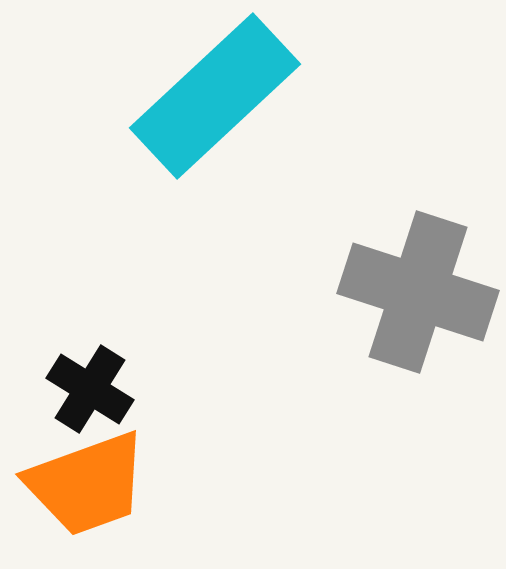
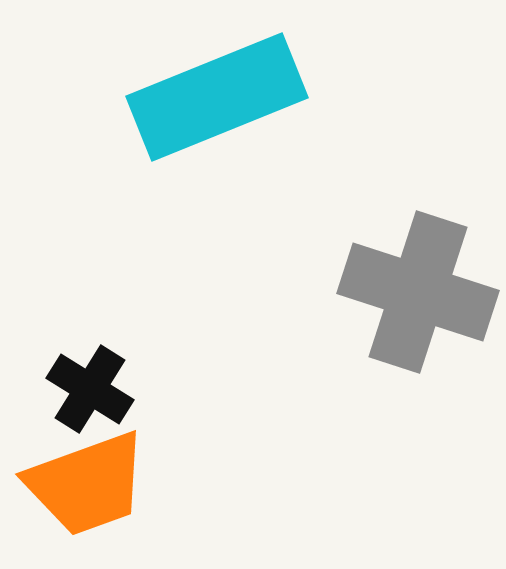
cyan rectangle: moved 2 px right, 1 px down; rotated 21 degrees clockwise
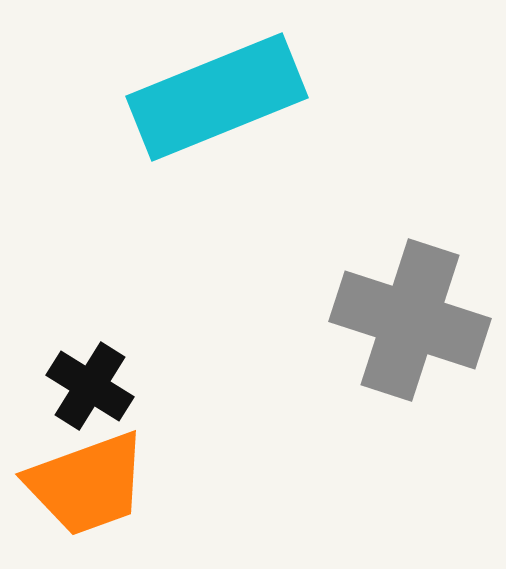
gray cross: moved 8 px left, 28 px down
black cross: moved 3 px up
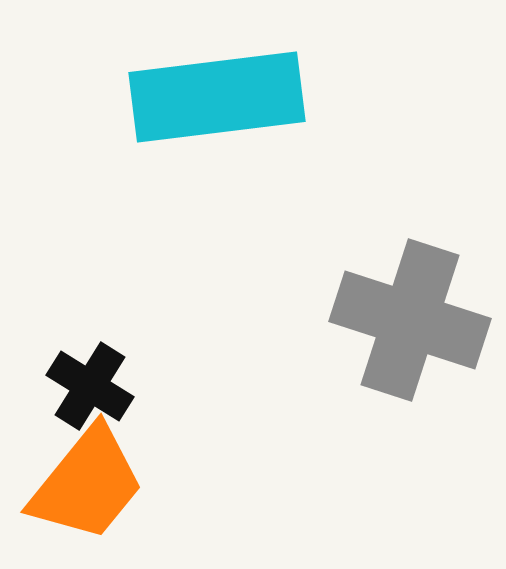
cyan rectangle: rotated 15 degrees clockwise
orange trapezoid: rotated 31 degrees counterclockwise
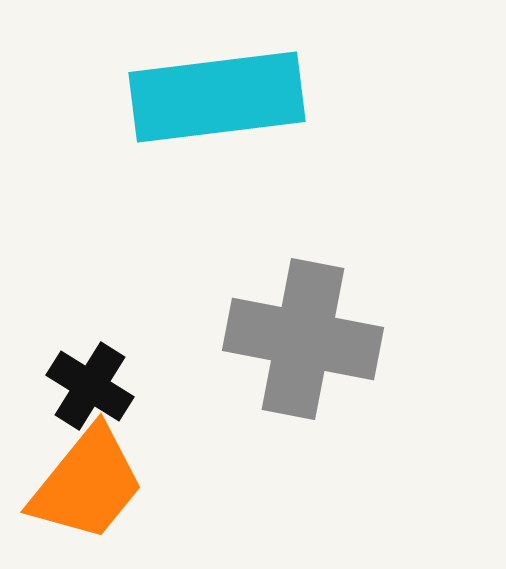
gray cross: moved 107 px left, 19 px down; rotated 7 degrees counterclockwise
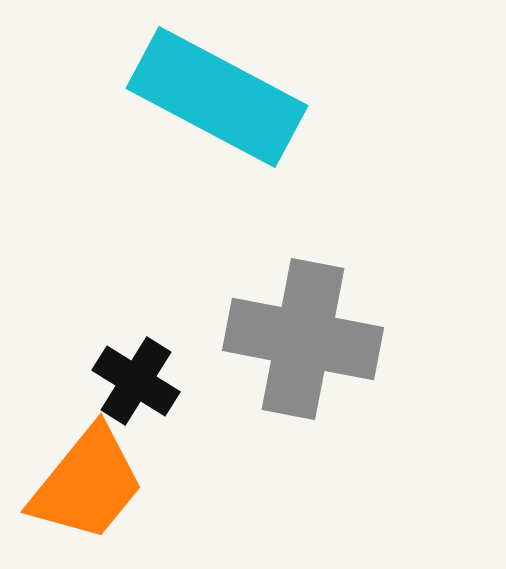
cyan rectangle: rotated 35 degrees clockwise
black cross: moved 46 px right, 5 px up
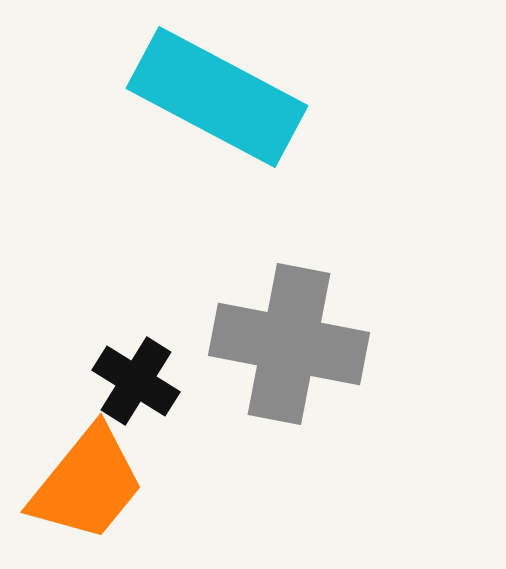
gray cross: moved 14 px left, 5 px down
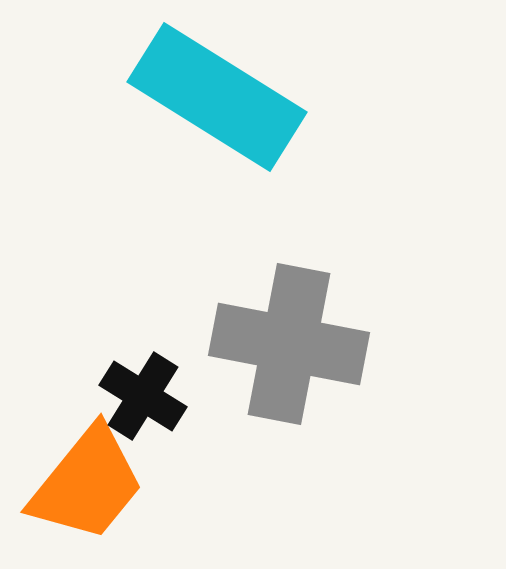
cyan rectangle: rotated 4 degrees clockwise
black cross: moved 7 px right, 15 px down
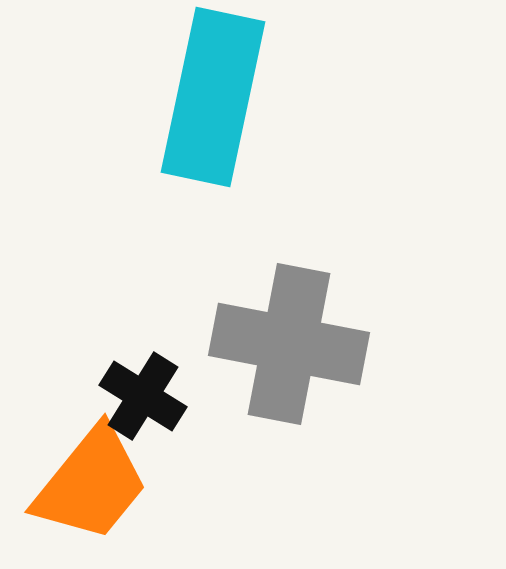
cyan rectangle: moved 4 px left; rotated 70 degrees clockwise
orange trapezoid: moved 4 px right
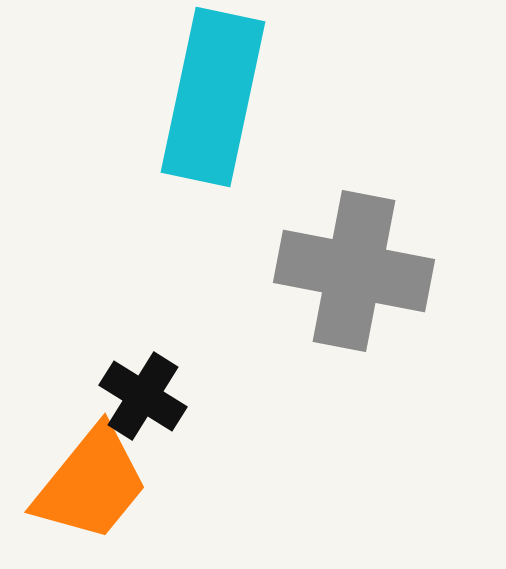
gray cross: moved 65 px right, 73 px up
